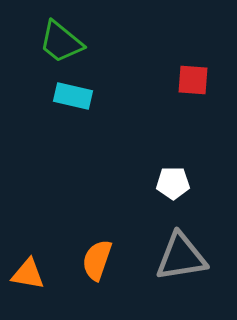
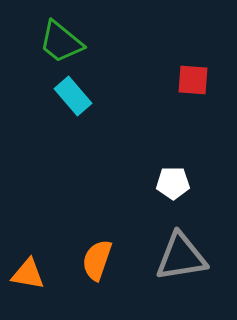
cyan rectangle: rotated 36 degrees clockwise
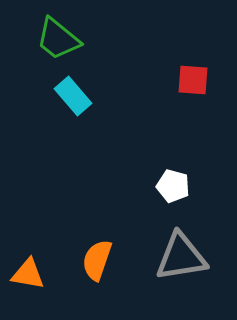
green trapezoid: moved 3 px left, 3 px up
white pentagon: moved 3 px down; rotated 16 degrees clockwise
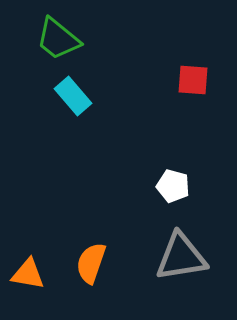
orange semicircle: moved 6 px left, 3 px down
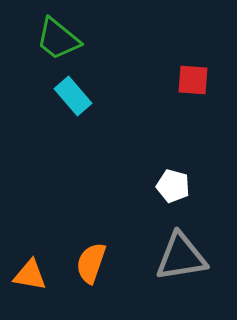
orange triangle: moved 2 px right, 1 px down
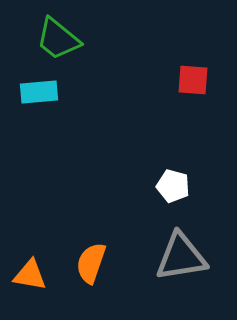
cyan rectangle: moved 34 px left, 4 px up; rotated 54 degrees counterclockwise
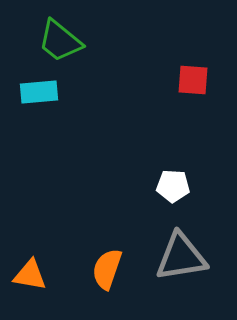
green trapezoid: moved 2 px right, 2 px down
white pentagon: rotated 12 degrees counterclockwise
orange semicircle: moved 16 px right, 6 px down
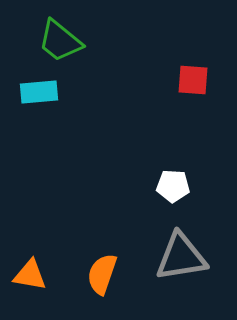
orange semicircle: moved 5 px left, 5 px down
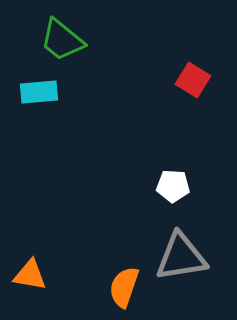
green trapezoid: moved 2 px right, 1 px up
red square: rotated 28 degrees clockwise
orange semicircle: moved 22 px right, 13 px down
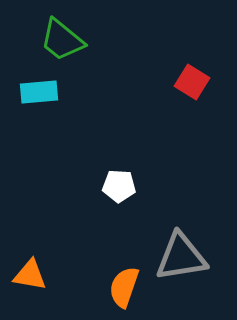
red square: moved 1 px left, 2 px down
white pentagon: moved 54 px left
